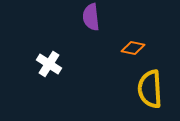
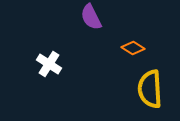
purple semicircle: rotated 20 degrees counterclockwise
orange diamond: rotated 20 degrees clockwise
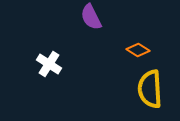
orange diamond: moved 5 px right, 2 px down
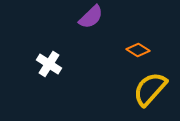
purple semicircle: rotated 108 degrees counterclockwise
yellow semicircle: rotated 45 degrees clockwise
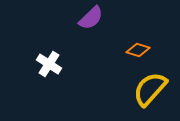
purple semicircle: moved 1 px down
orange diamond: rotated 15 degrees counterclockwise
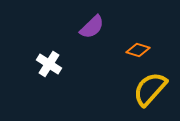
purple semicircle: moved 1 px right, 9 px down
